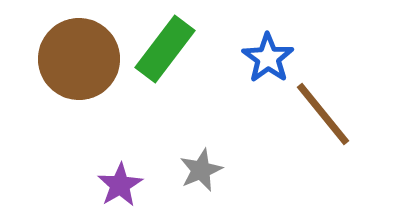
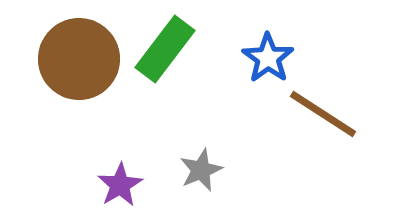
brown line: rotated 18 degrees counterclockwise
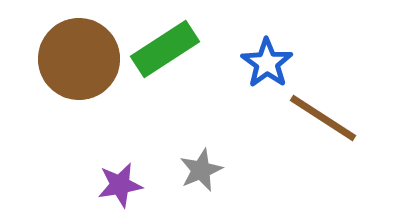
green rectangle: rotated 20 degrees clockwise
blue star: moved 1 px left, 5 px down
brown line: moved 4 px down
purple star: rotated 21 degrees clockwise
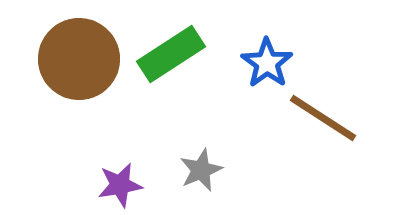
green rectangle: moved 6 px right, 5 px down
